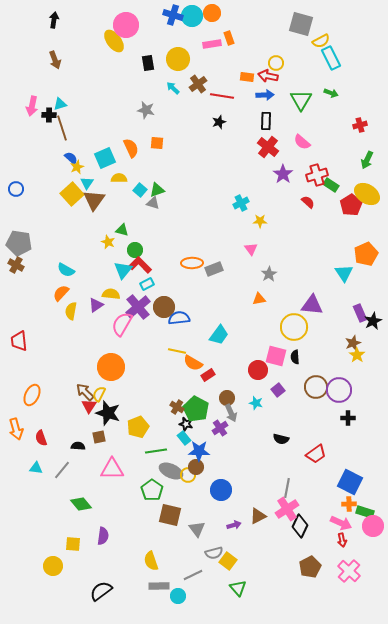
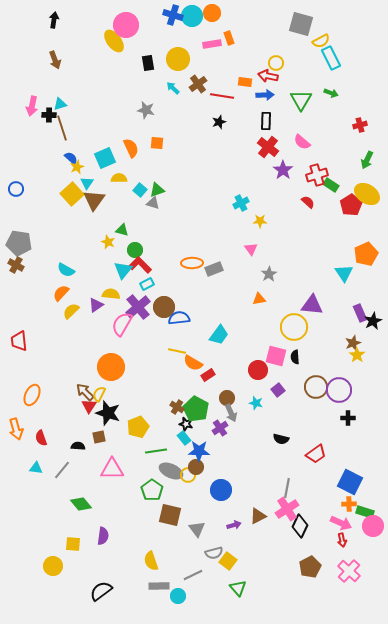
orange rectangle at (247, 77): moved 2 px left, 5 px down
purple star at (283, 174): moved 4 px up
yellow semicircle at (71, 311): rotated 36 degrees clockwise
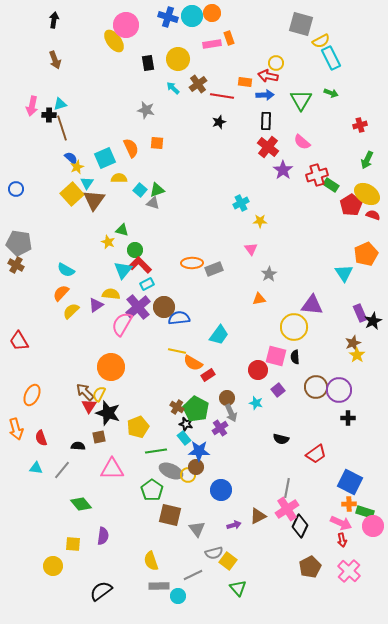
blue cross at (173, 15): moved 5 px left, 2 px down
red semicircle at (308, 202): moved 65 px right, 13 px down; rotated 24 degrees counterclockwise
red trapezoid at (19, 341): rotated 25 degrees counterclockwise
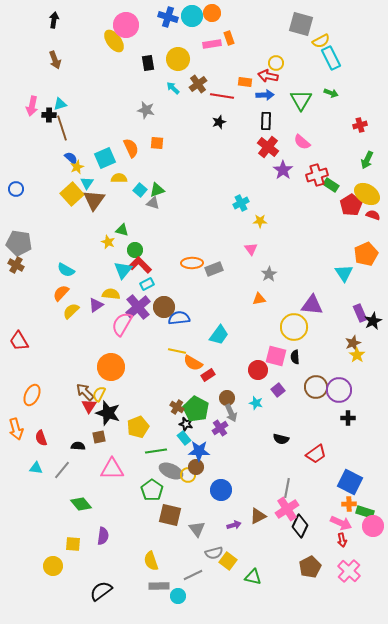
green triangle at (238, 588): moved 15 px right, 11 px up; rotated 36 degrees counterclockwise
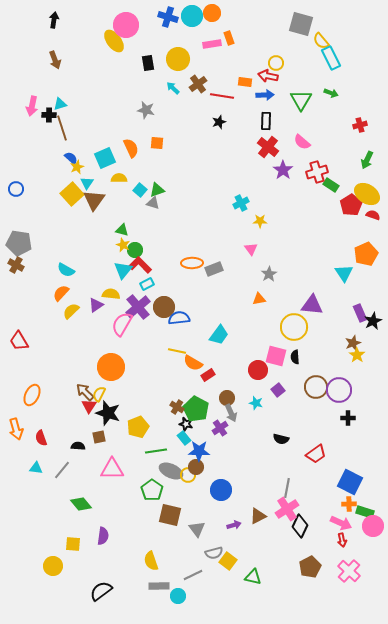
yellow semicircle at (321, 41): rotated 78 degrees clockwise
red cross at (317, 175): moved 3 px up
yellow star at (108, 242): moved 15 px right, 3 px down
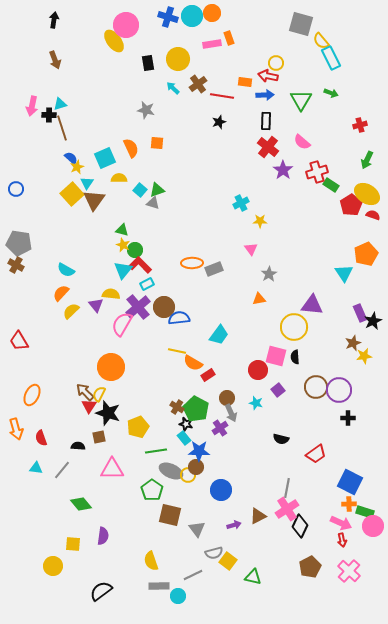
purple triangle at (96, 305): rotated 35 degrees counterclockwise
yellow star at (357, 355): moved 7 px right, 1 px down; rotated 28 degrees clockwise
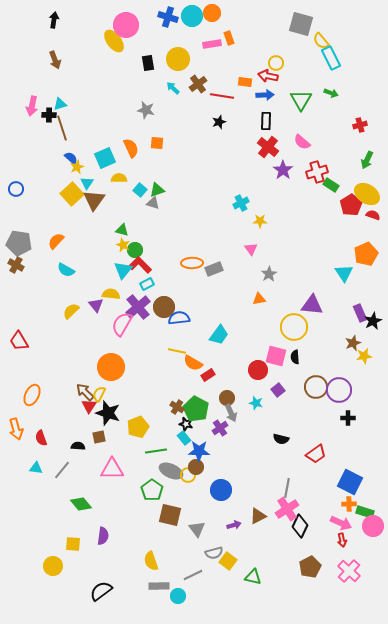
orange semicircle at (61, 293): moved 5 px left, 52 px up
